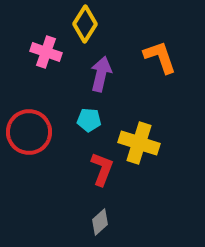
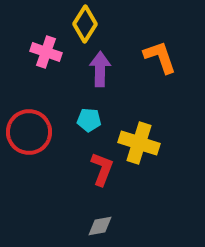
purple arrow: moved 1 px left, 5 px up; rotated 12 degrees counterclockwise
gray diamond: moved 4 px down; rotated 32 degrees clockwise
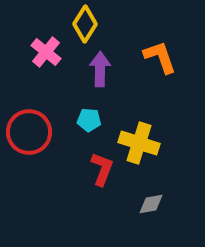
pink cross: rotated 20 degrees clockwise
gray diamond: moved 51 px right, 22 px up
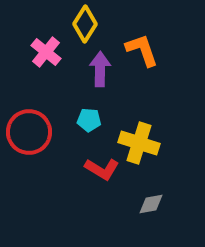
orange L-shape: moved 18 px left, 7 px up
red L-shape: rotated 100 degrees clockwise
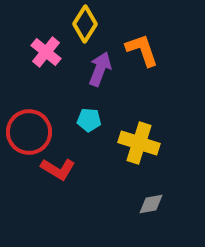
purple arrow: rotated 20 degrees clockwise
red L-shape: moved 44 px left
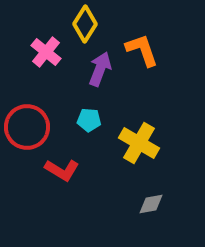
red circle: moved 2 px left, 5 px up
yellow cross: rotated 12 degrees clockwise
red L-shape: moved 4 px right, 1 px down
